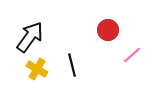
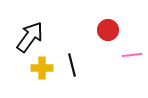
pink line: rotated 36 degrees clockwise
yellow cross: moved 5 px right, 1 px up; rotated 30 degrees counterclockwise
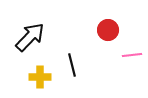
black arrow: rotated 8 degrees clockwise
yellow cross: moved 2 px left, 9 px down
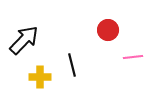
black arrow: moved 6 px left, 3 px down
pink line: moved 1 px right, 2 px down
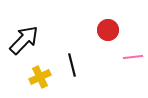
yellow cross: rotated 25 degrees counterclockwise
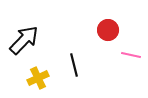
pink line: moved 2 px left, 2 px up; rotated 18 degrees clockwise
black line: moved 2 px right
yellow cross: moved 2 px left, 1 px down
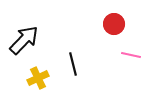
red circle: moved 6 px right, 6 px up
black line: moved 1 px left, 1 px up
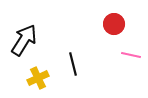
black arrow: rotated 12 degrees counterclockwise
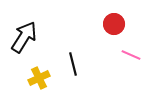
black arrow: moved 3 px up
pink line: rotated 12 degrees clockwise
yellow cross: moved 1 px right
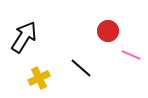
red circle: moved 6 px left, 7 px down
black line: moved 8 px right, 4 px down; rotated 35 degrees counterclockwise
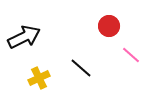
red circle: moved 1 px right, 5 px up
black arrow: rotated 32 degrees clockwise
pink line: rotated 18 degrees clockwise
